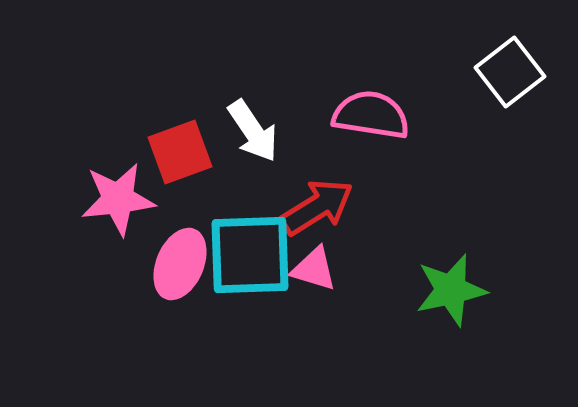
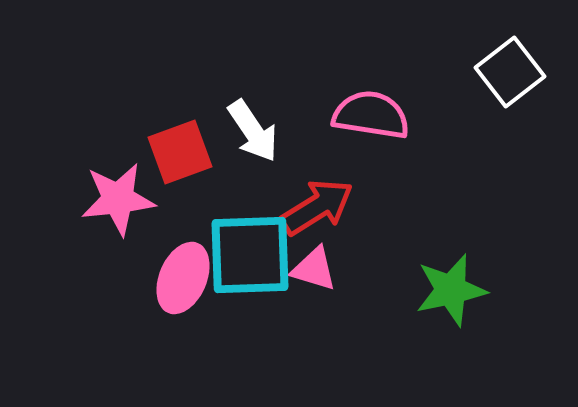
pink ellipse: moved 3 px right, 14 px down
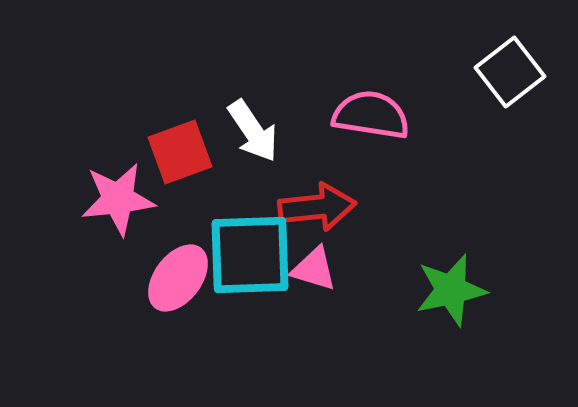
red arrow: rotated 26 degrees clockwise
pink ellipse: moved 5 px left; rotated 14 degrees clockwise
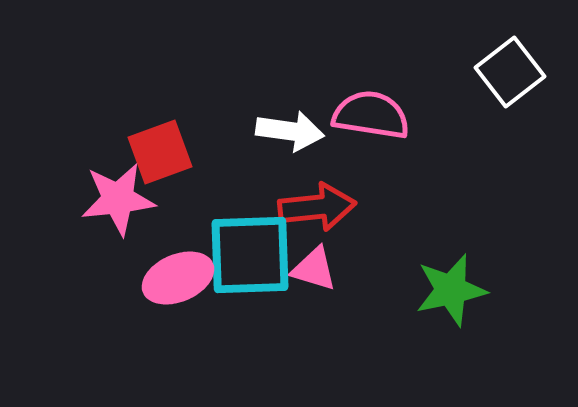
white arrow: moved 37 px right; rotated 48 degrees counterclockwise
red square: moved 20 px left
pink ellipse: rotated 30 degrees clockwise
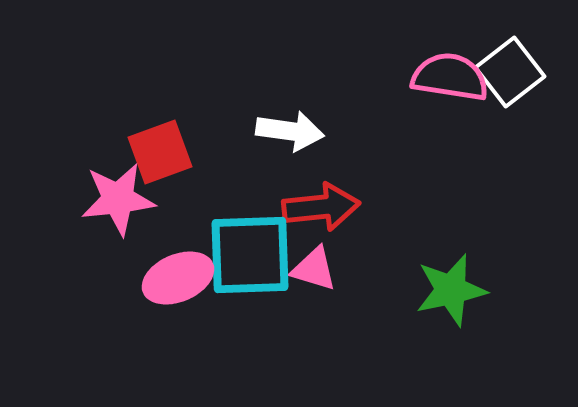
pink semicircle: moved 79 px right, 38 px up
red arrow: moved 4 px right
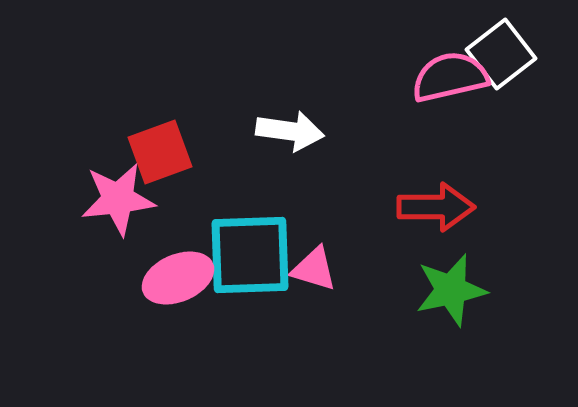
white square: moved 9 px left, 18 px up
pink semicircle: rotated 22 degrees counterclockwise
red arrow: moved 115 px right; rotated 6 degrees clockwise
